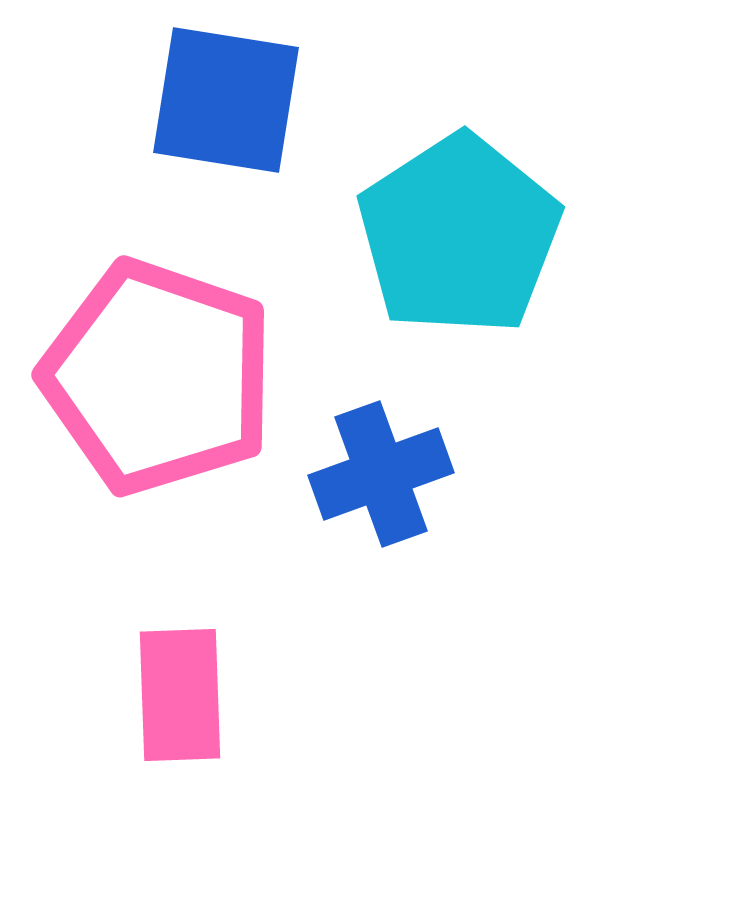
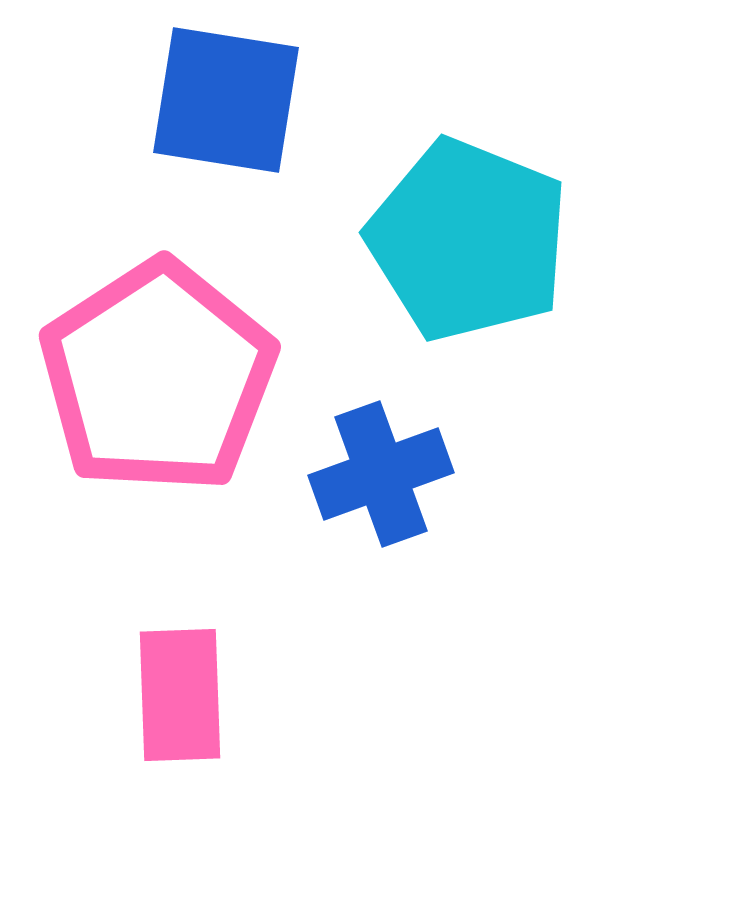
cyan pentagon: moved 9 px right, 5 px down; rotated 17 degrees counterclockwise
pink pentagon: rotated 20 degrees clockwise
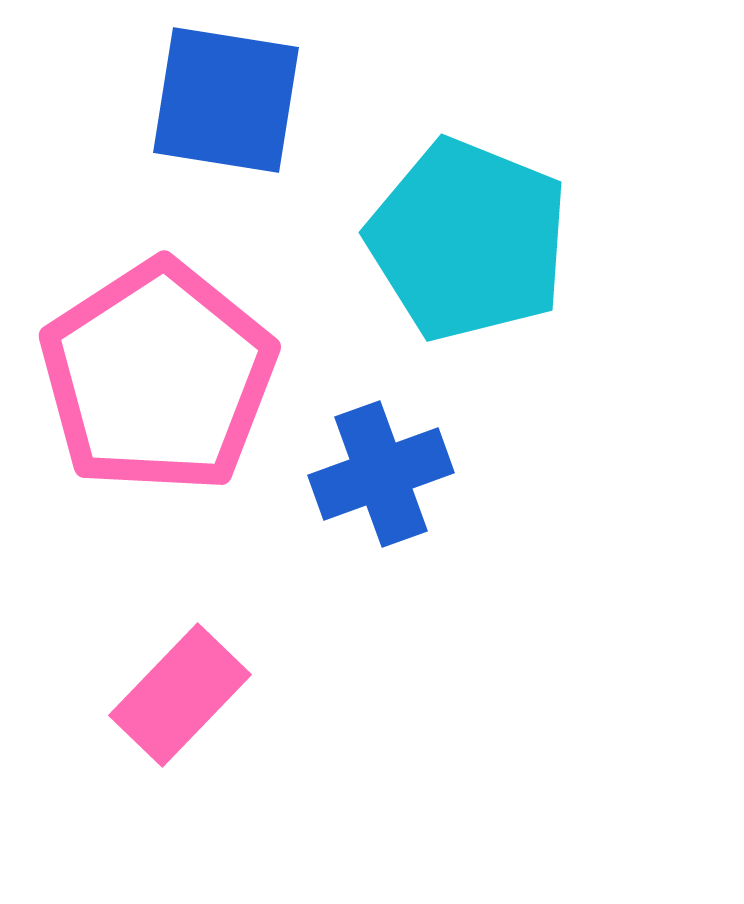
pink rectangle: rotated 46 degrees clockwise
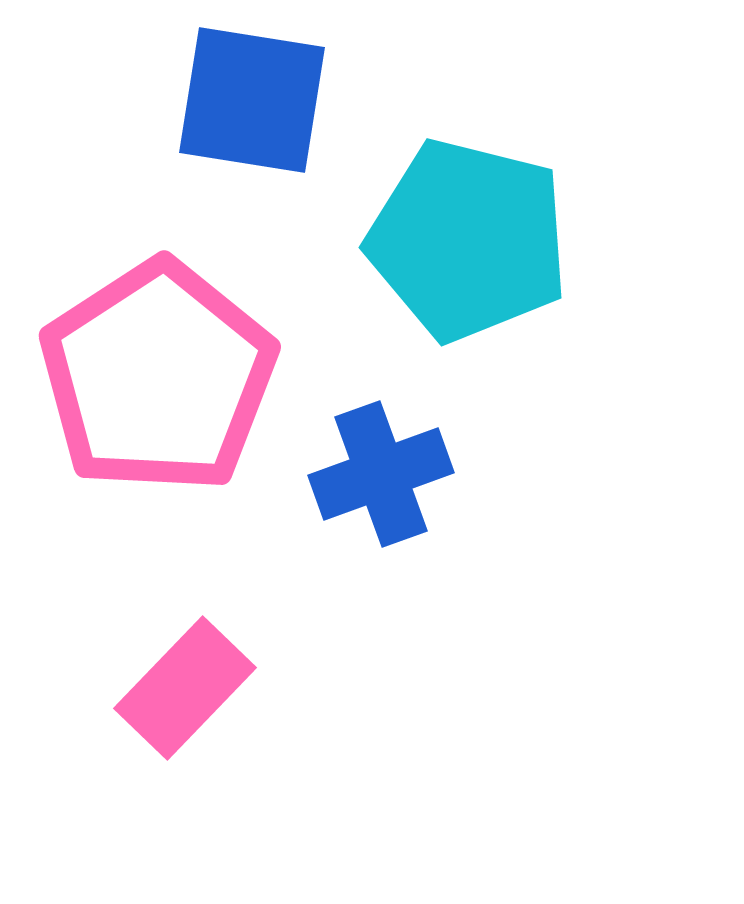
blue square: moved 26 px right
cyan pentagon: rotated 8 degrees counterclockwise
pink rectangle: moved 5 px right, 7 px up
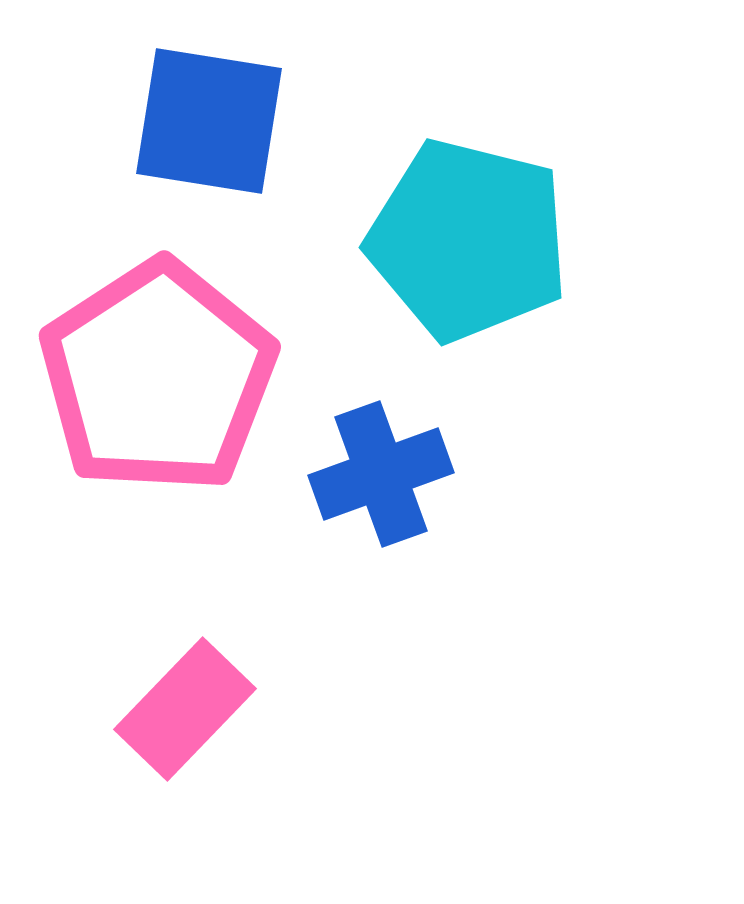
blue square: moved 43 px left, 21 px down
pink rectangle: moved 21 px down
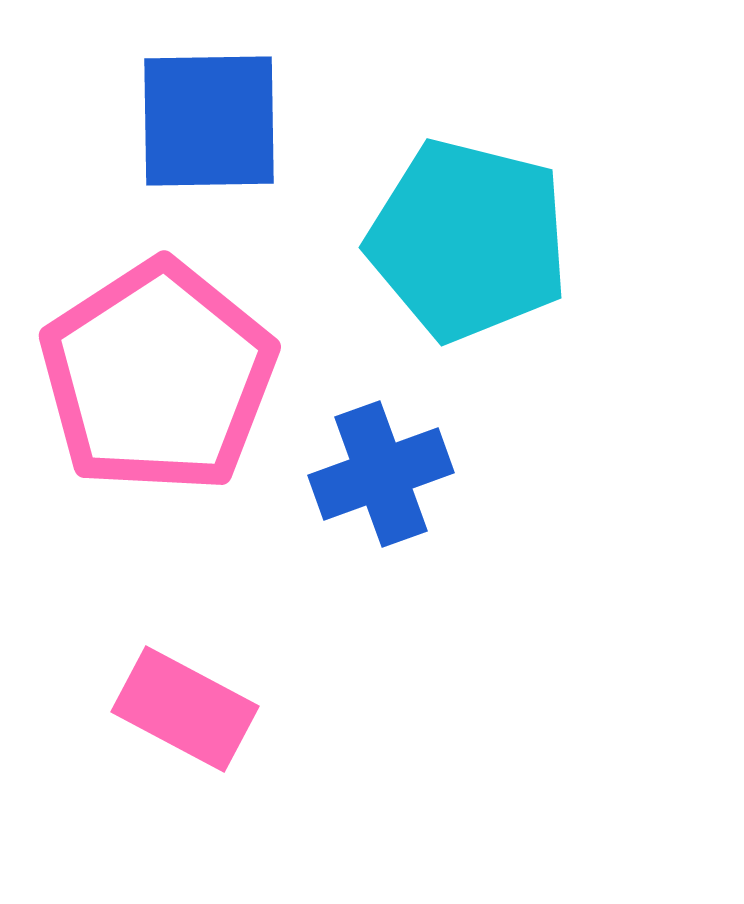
blue square: rotated 10 degrees counterclockwise
pink rectangle: rotated 74 degrees clockwise
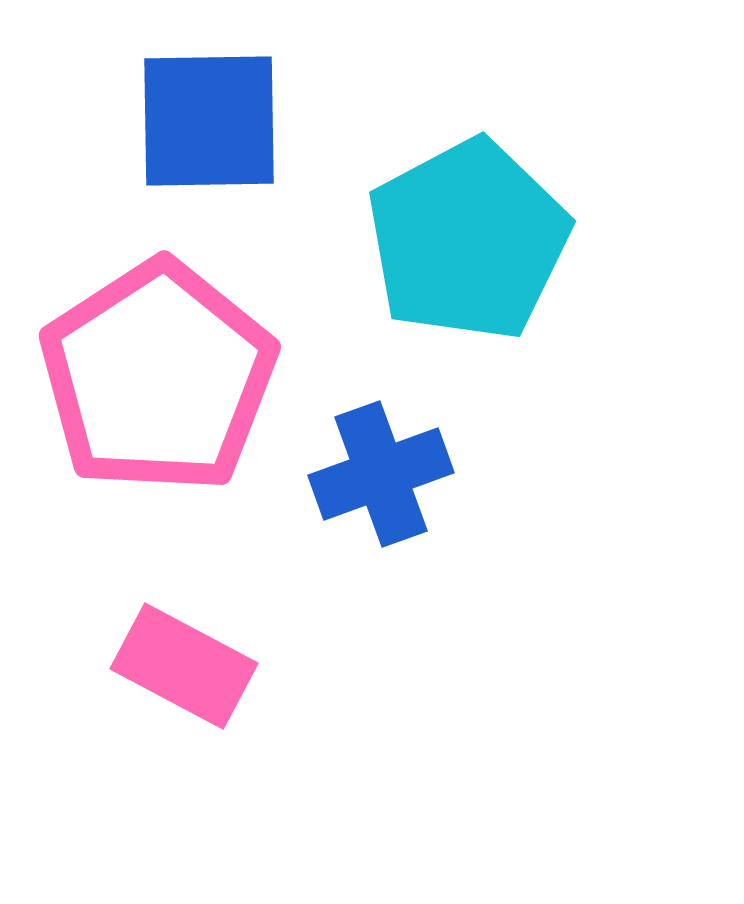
cyan pentagon: rotated 30 degrees clockwise
pink rectangle: moved 1 px left, 43 px up
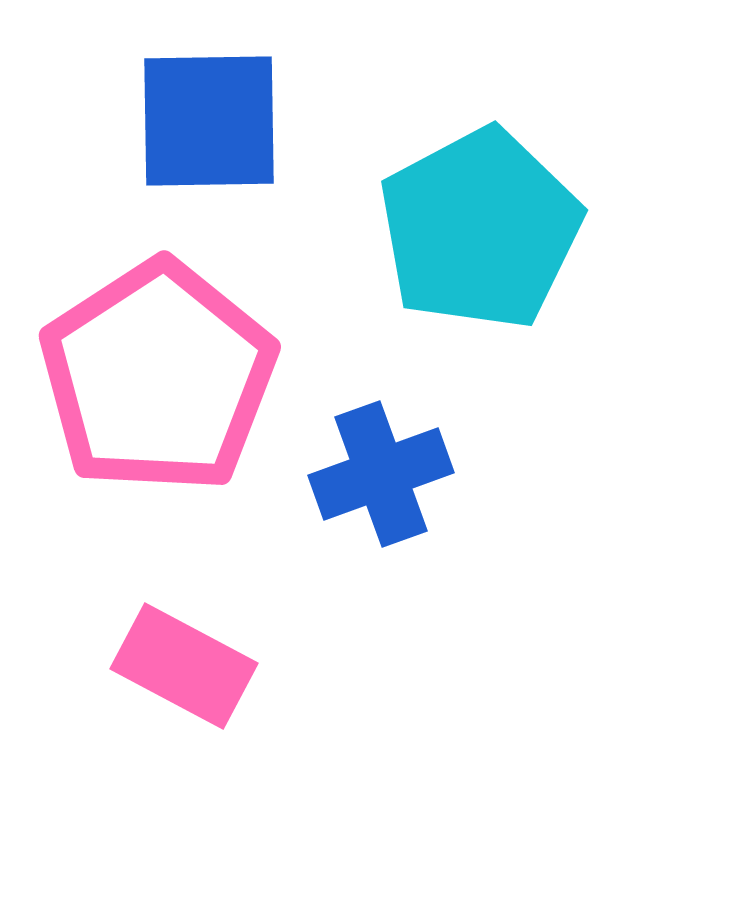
cyan pentagon: moved 12 px right, 11 px up
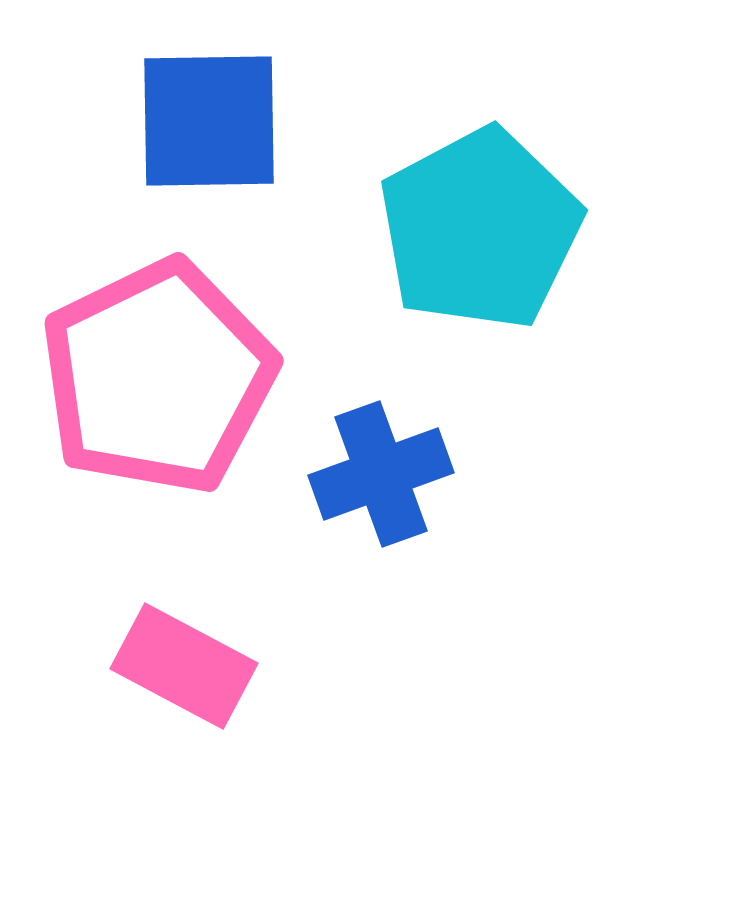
pink pentagon: rotated 7 degrees clockwise
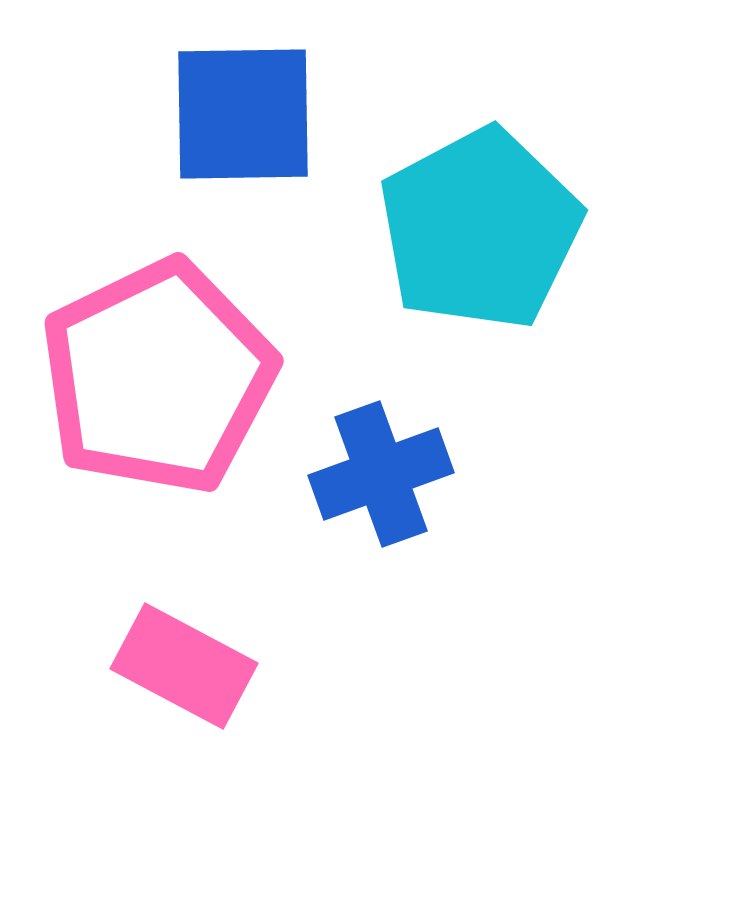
blue square: moved 34 px right, 7 px up
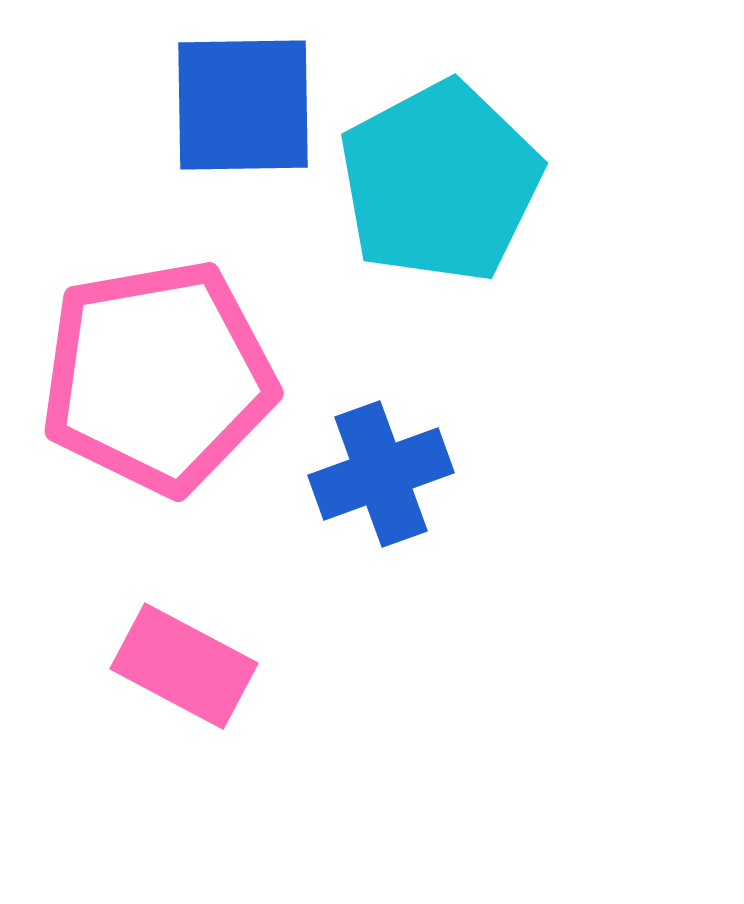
blue square: moved 9 px up
cyan pentagon: moved 40 px left, 47 px up
pink pentagon: rotated 16 degrees clockwise
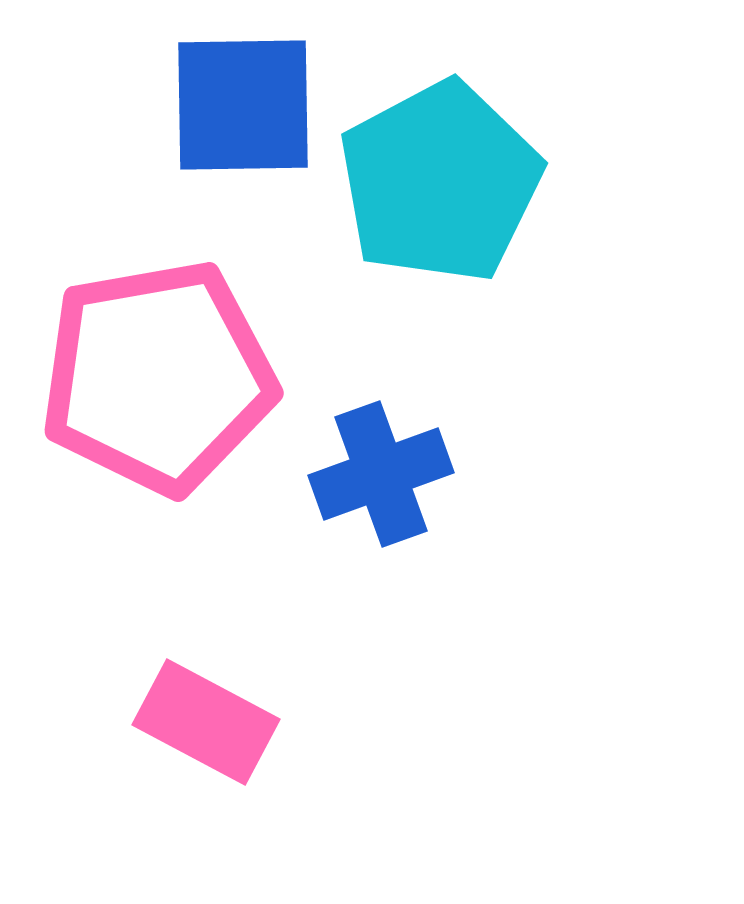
pink rectangle: moved 22 px right, 56 px down
